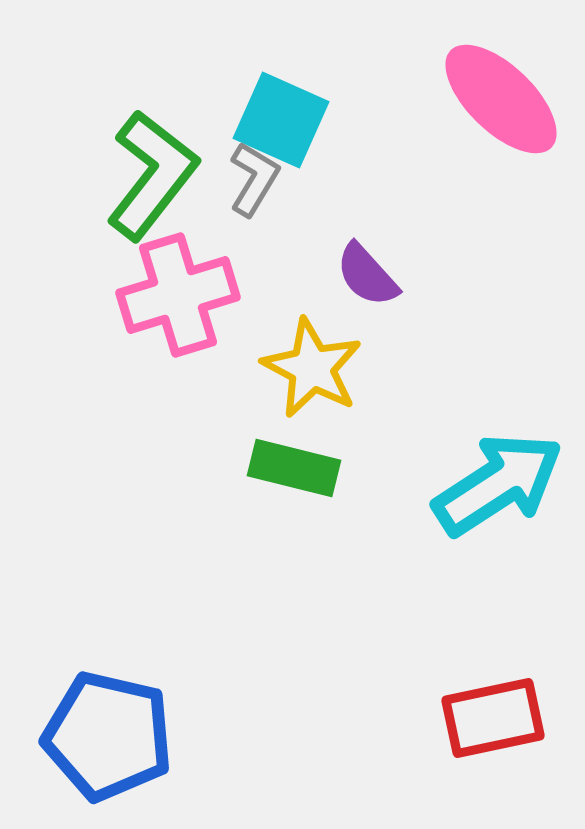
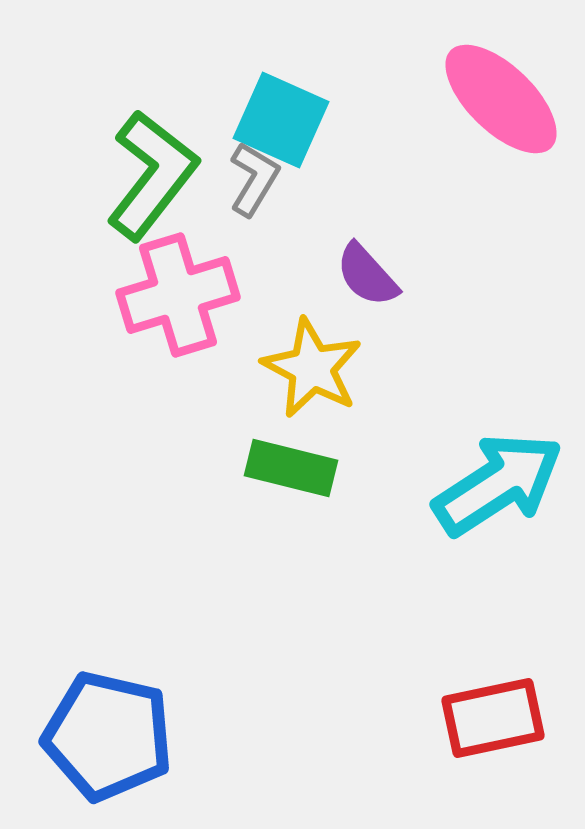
green rectangle: moved 3 px left
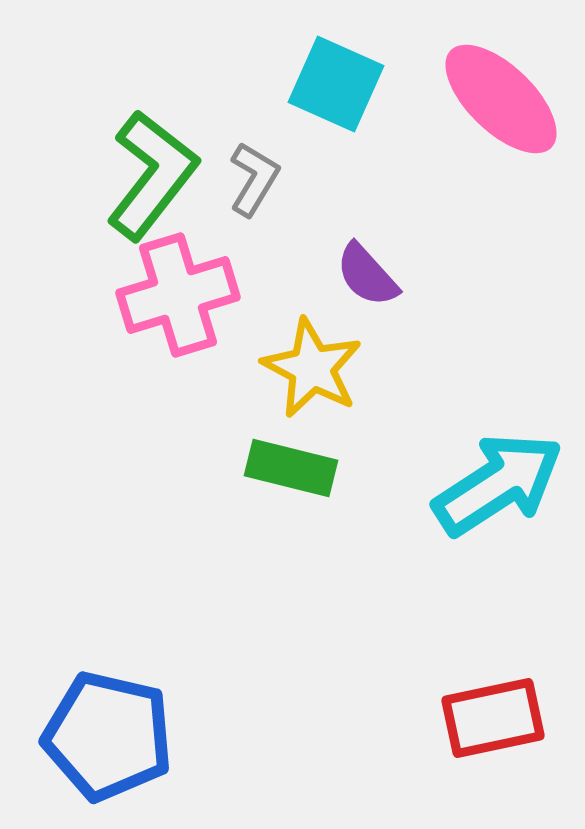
cyan square: moved 55 px right, 36 px up
